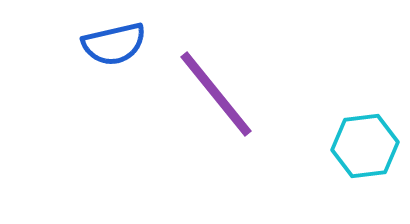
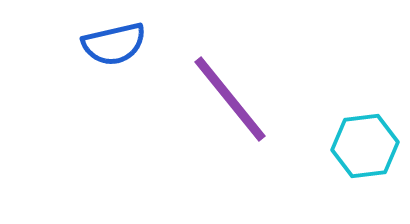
purple line: moved 14 px right, 5 px down
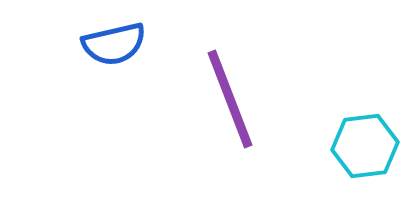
purple line: rotated 18 degrees clockwise
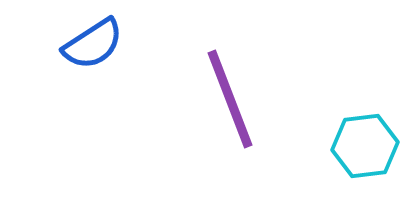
blue semicircle: moved 21 px left; rotated 20 degrees counterclockwise
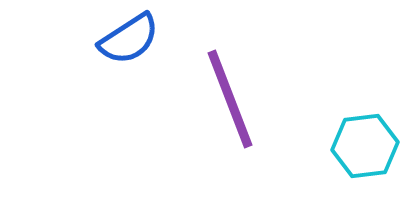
blue semicircle: moved 36 px right, 5 px up
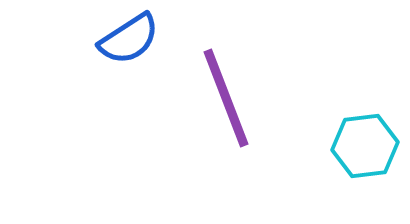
purple line: moved 4 px left, 1 px up
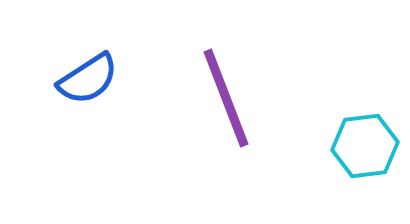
blue semicircle: moved 41 px left, 40 px down
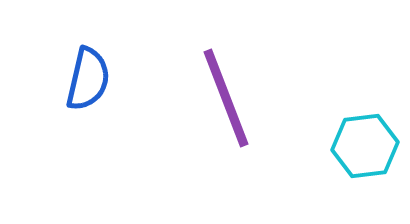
blue semicircle: rotated 44 degrees counterclockwise
